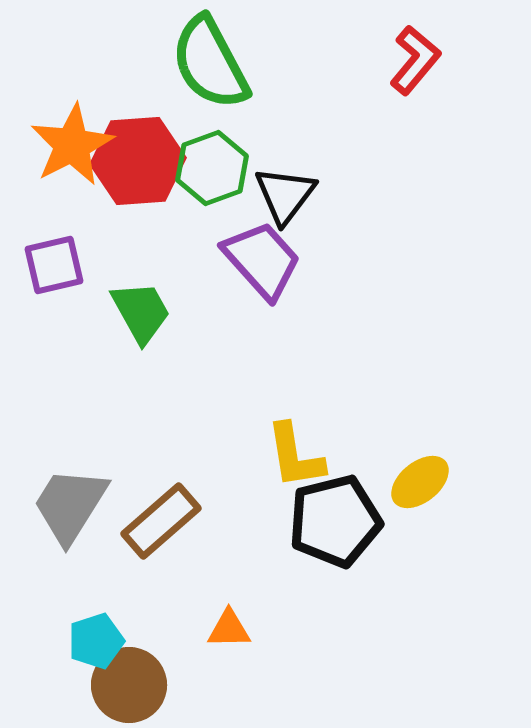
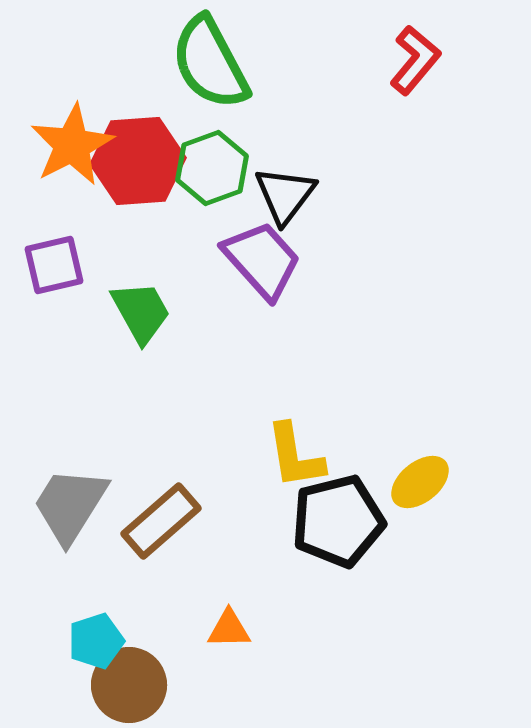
black pentagon: moved 3 px right
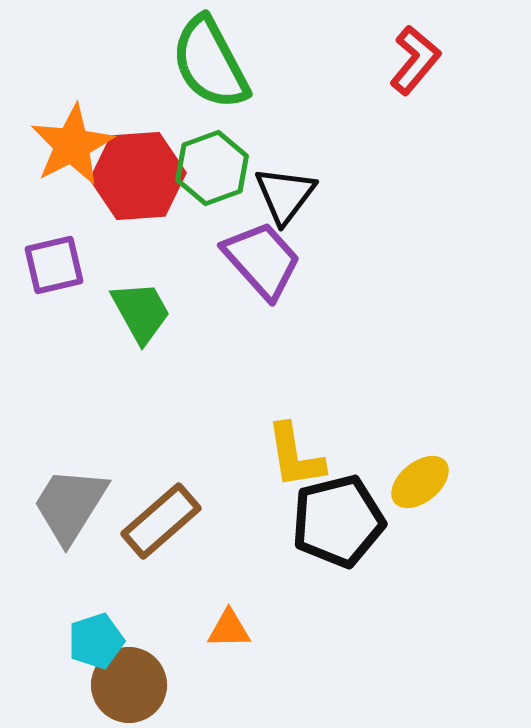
red hexagon: moved 15 px down
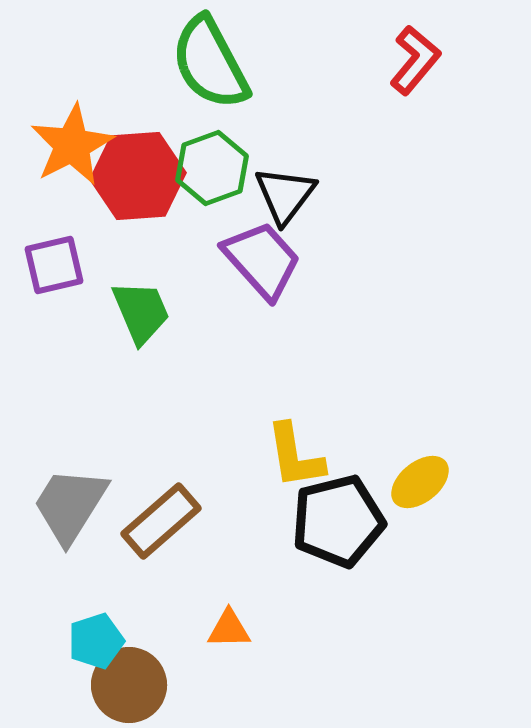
green trapezoid: rotated 6 degrees clockwise
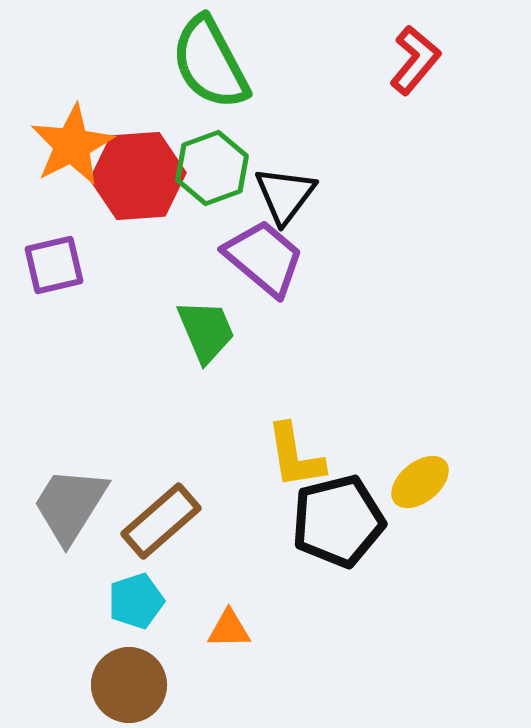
purple trapezoid: moved 2 px right, 2 px up; rotated 8 degrees counterclockwise
green trapezoid: moved 65 px right, 19 px down
cyan pentagon: moved 40 px right, 40 px up
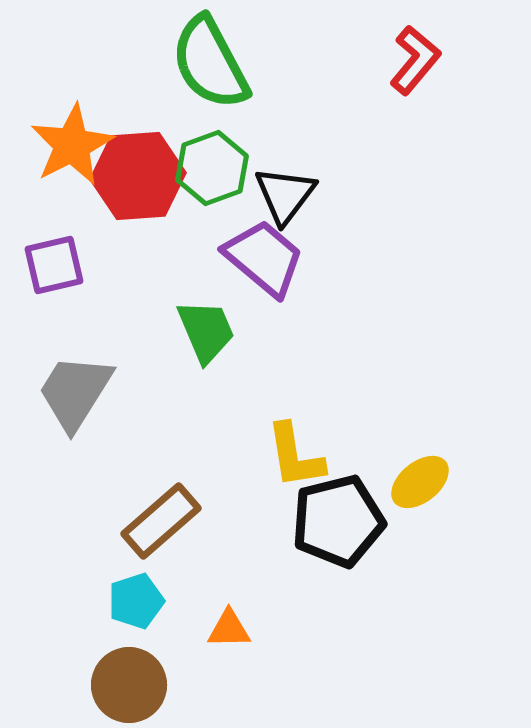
gray trapezoid: moved 5 px right, 113 px up
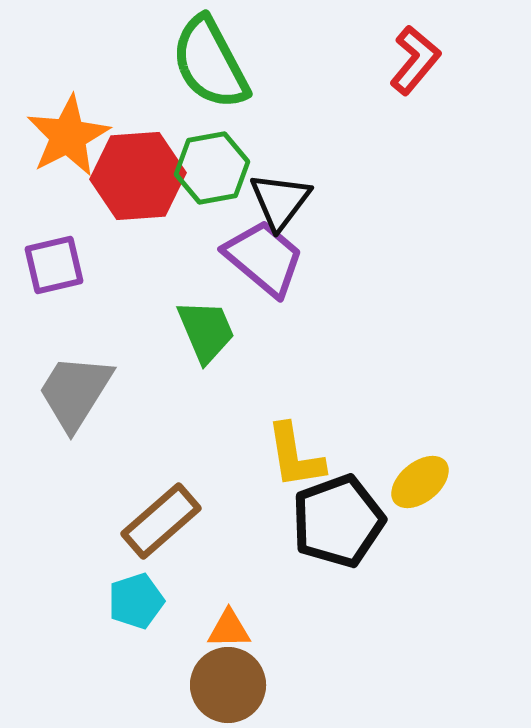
orange star: moved 4 px left, 9 px up
green hexagon: rotated 10 degrees clockwise
black triangle: moved 5 px left, 6 px down
black pentagon: rotated 6 degrees counterclockwise
brown circle: moved 99 px right
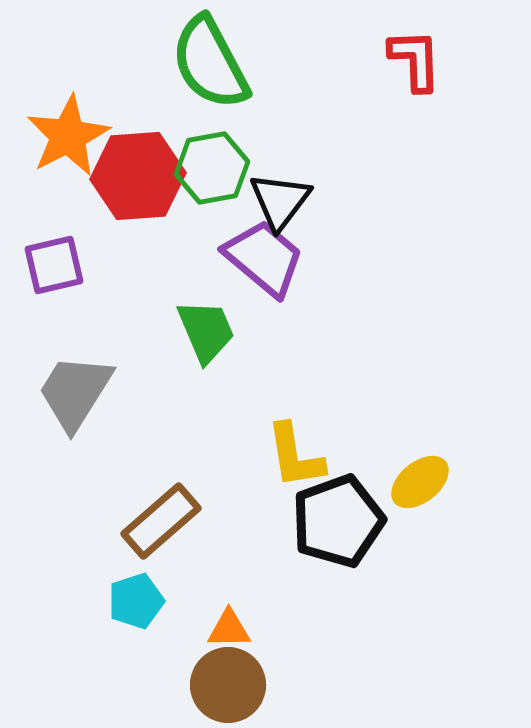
red L-shape: rotated 42 degrees counterclockwise
